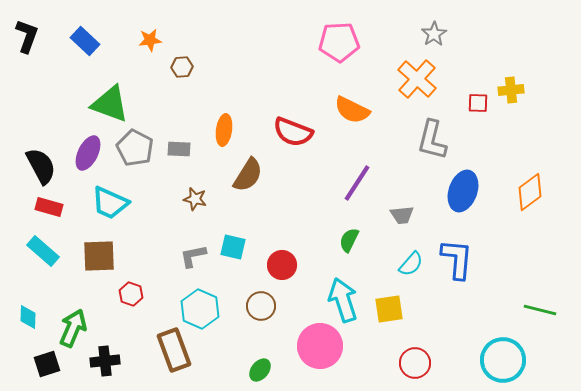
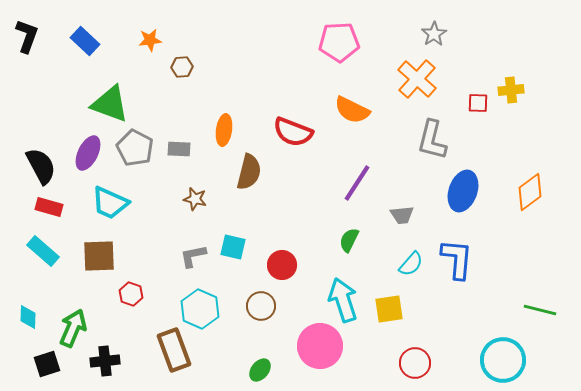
brown semicircle at (248, 175): moved 1 px right, 3 px up; rotated 18 degrees counterclockwise
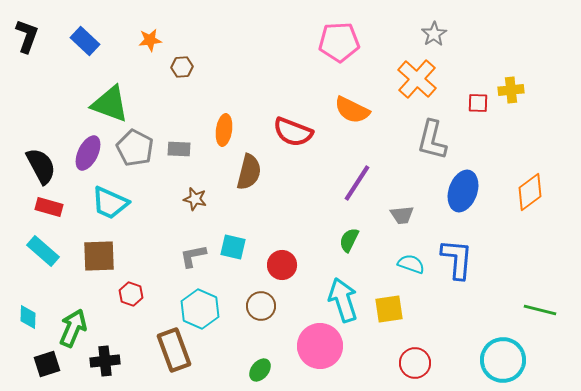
cyan semicircle at (411, 264): rotated 112 degrees counterclockwise
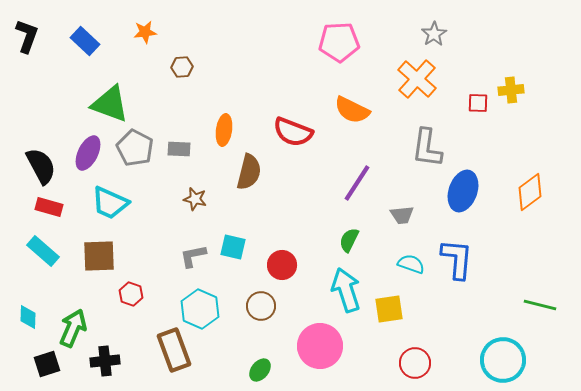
orange star at (150, 40): moved 5 px left, 8 px up
gray L-shape at (432, 140): moved 5 px left, 8 px down; rotated 6 degrees counterclockwise
cyan arrow at (343, 300): moved 3 px right, 10 px up
green line at (540, 310): moved 5 px up
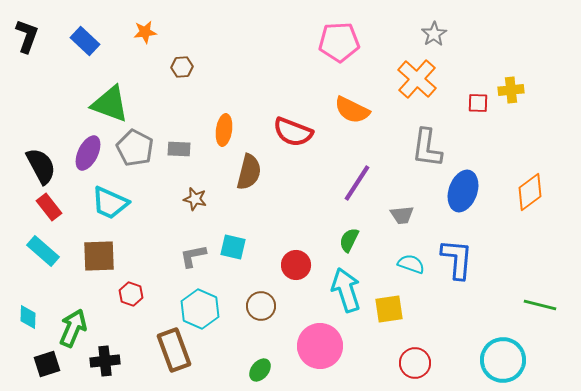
red rectangle at (49, 207): rotated 36 degrees clockwise
red circle at (282, 265): moved 14 px right
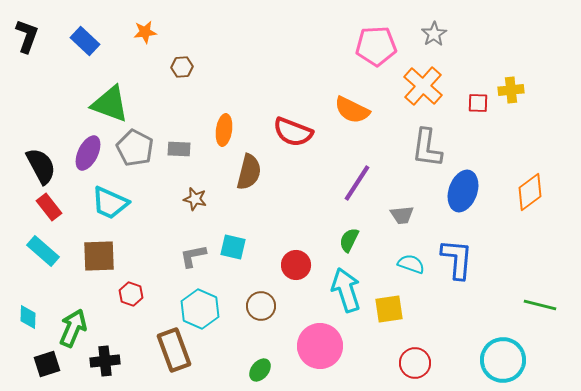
pink pentagon at (339, 42): moved 37 px right, 4 px down
orange cross at (417, 79): moved 6 px right, 7 px down
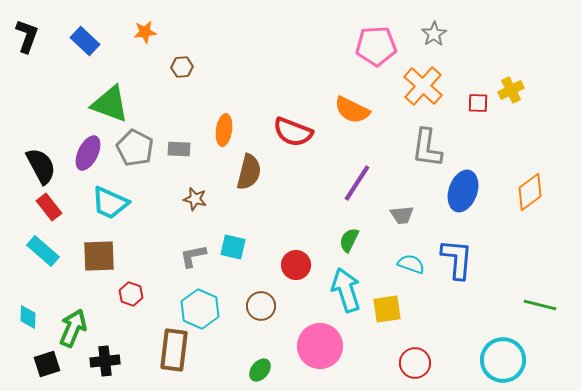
yellow cross at (511, 90): rotated 20 degrees counterclockwise
yellow square at (389, 309): moved 2 px left
brown rectangle at (174, 350): rotated 27 degrees clockwise
